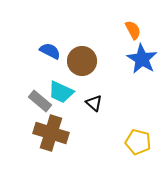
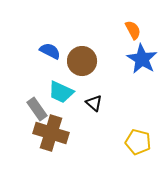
gray rectangle: moved 3 px left, 8 px down; rotated 15 degrees clockwise
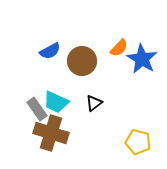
orange semicircle: moved 14 px left, 18 px down; rotated 72 degrees clockwise
blue semicircle: rotated 125 degrees clockwise
cyan trapezoid: moved 5 px left, 10 px down
black triangle: rotated 42 degrees clockwise
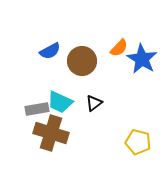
cyan trapezoid: moved 4 px right
gray rectangle: rotated 65 degrees counterclockwise
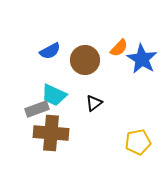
brown circle: moved 3 px right, 1 px up
cyan trapezoid: moved 6 px left, 7 px up
gray rectangle: rotated 10 degrees counterclockwise
brown cross: rotated 12 degrees counterclockwise
yellow pentagon: rotated 25 degrees counterclockwise
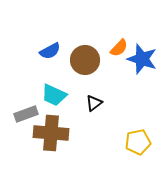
blue star: rotated 12 degrees counterclockwise
gray rectangle: moved 11 px left, 5 px down
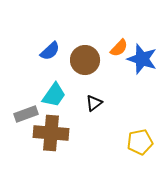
blue semicircle: rotated 15 degrees counterclockwise
cyan trapezoid: rotated 80 degrees counterclockwise
yellow pentagon: moved 2 px right
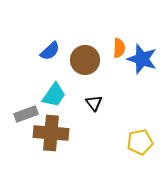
orange semicircle: rotated 42 degrees counterclockwise
black triangle: rotated 30 degrees counterclockwise
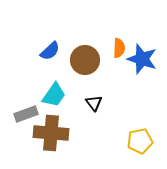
yellow pentagon: moved 1 px up
